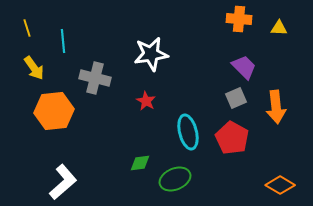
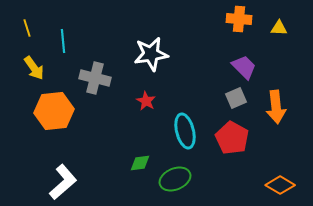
cyan ellipse: moved 3 px left, 1 px up
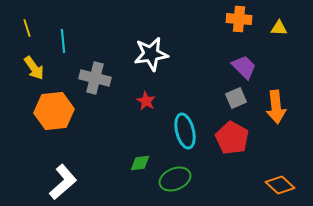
orange diamond: rotated 12 degrees clockwise
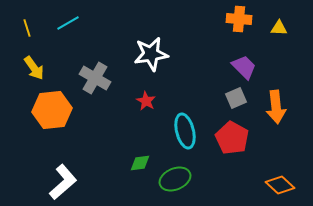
cyan line: moved 5 px right, 18 px up; rotated 65 degrees clockwise
gray cross: rotated 16 degrees clockwise
orange hexagon: moved 2 px left, 1 px up
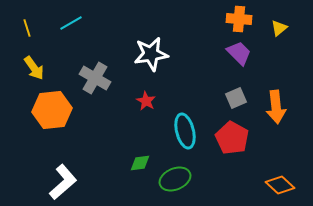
cyan line: moved 3 px right
yellow triangle: rotated 42 degrees counterclockwise
purple trapezoid: moved 5 px left, 14 px up
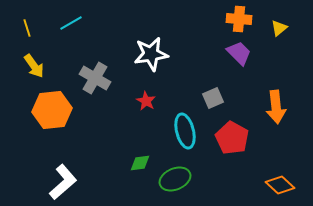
yellow arrow: moved 2 px up
gray square: moved 23 px left
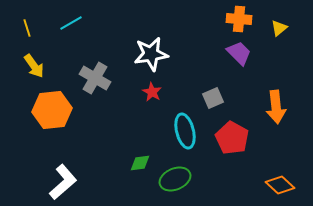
red star: moved 6 px right, 9 px up
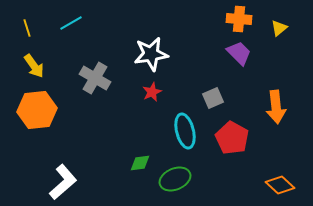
red star: rotated 18 degrees clockwise
orange hexagon: moved 15 px left
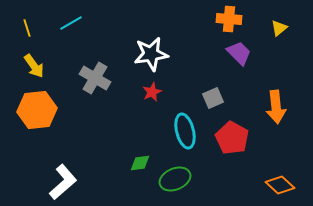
orange cross: moved 10 px left
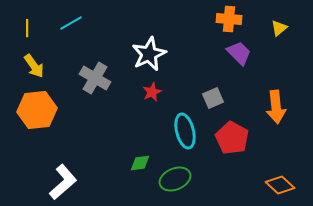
yellow line: rotated 18 degrees clockwise
white star: moved 2 px left; rotated 16 degrees counterclockwise
